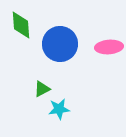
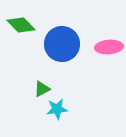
green diamond: rotated 40 degrees counterclockwise
blue circle: moved 2 px right
cyan star: moved 2 px left
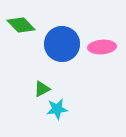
pink ellipse: moved 7 px left
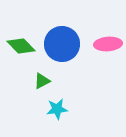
green diamond: moved 21 px down
pink ellipse: moved 6 px right, 3 px up
green triangle: moved 8 px up
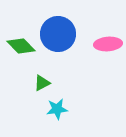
blue circle: moved 4 px left, 10 px up
green triangle: moved 2 px down
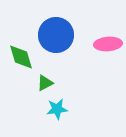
blue circle: moved 2 px left, 1 px down
green diamond: moved 11 px down; rotated 28 degrees clockwise
green triangle: moved 3 px right
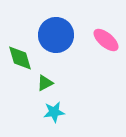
pink ellipse: moved 2 px left, 4 px up; rotated 44 degrees clockwise
green diamond: moved 1 px left, 1 px down
cyan star: moved 3 px left, 3 px down
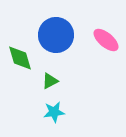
green triangle: moved 5 px right, 2 px up
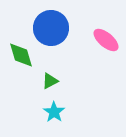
blue circle: moved 5 px left, 7 px up
green diamond: moved 1 px right, 3 px up
cyan star: rotated 30 degrees counterclockwise
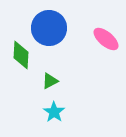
blue circle: moved 2 px left
pink ellipse: moved 1 px up
green diamond: rotated 20 degrees clockwise
